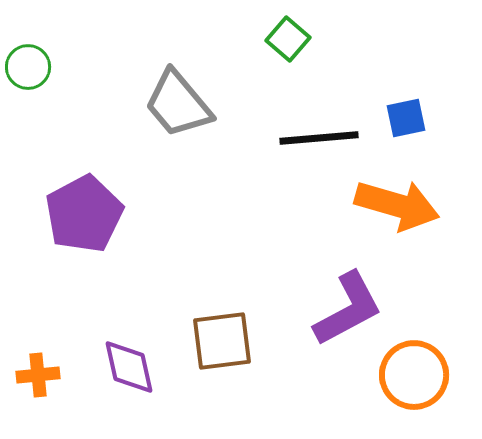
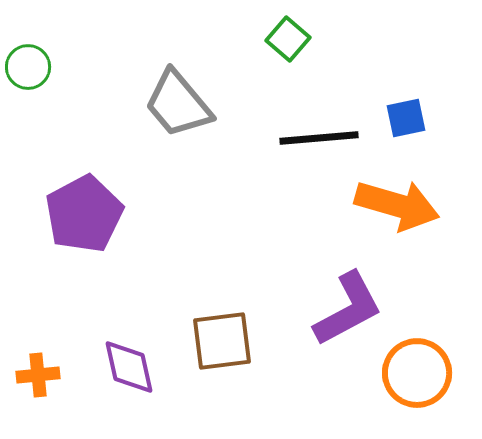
orange circle: moved 3 px right, 2 px up
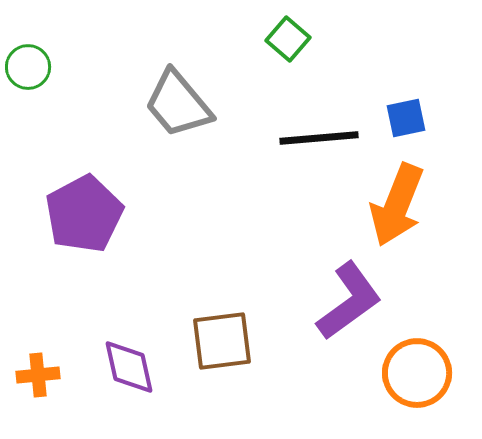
orange arrow: rotated 96 degrees clockwise
purple L-shape: moved 1 px right, 8 px up; rotated 8 degrees counterclockwise
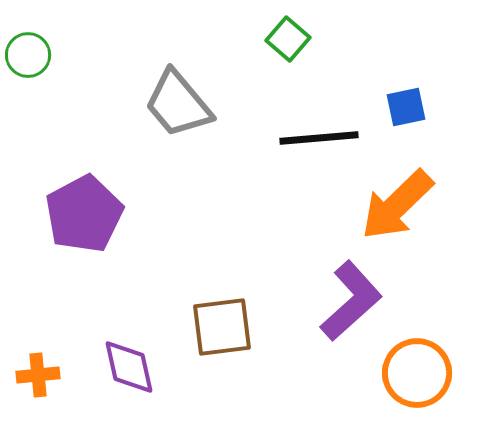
green circle: moved 12 px up
blue square: moved 11 px up
orange arrow: rotated 24 degrees clockwise
purple L-shape: moved 2 px right; rotated 6 degrees counterclockwise
brown square: moved 14 px up
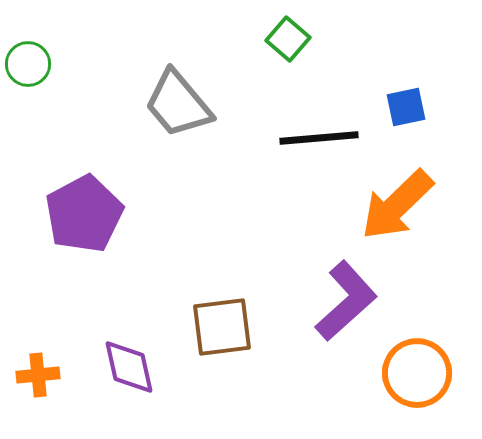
green circle: moved 9 px down
purple L-shape: moved 5 px left
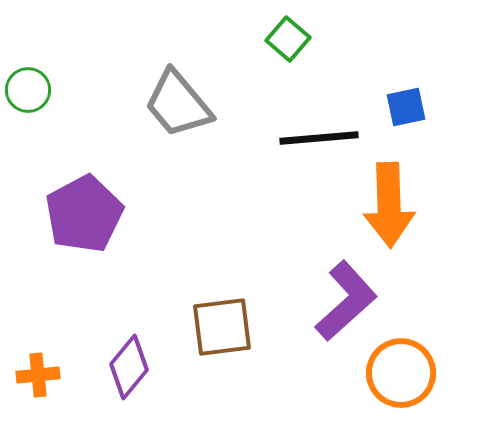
green circle: moved 26 px down
orange arrow: moved 8 px left; rotated 48 degrees counterclockwise
purple diamond: rotated 52 degrees clockwise
orange circle: moved 16 px left
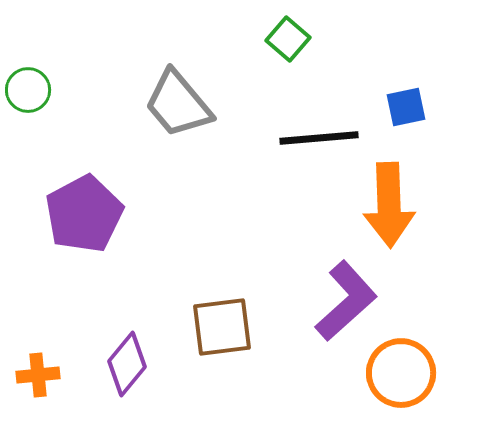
purple diamond: moved 2 px left, 3 px up
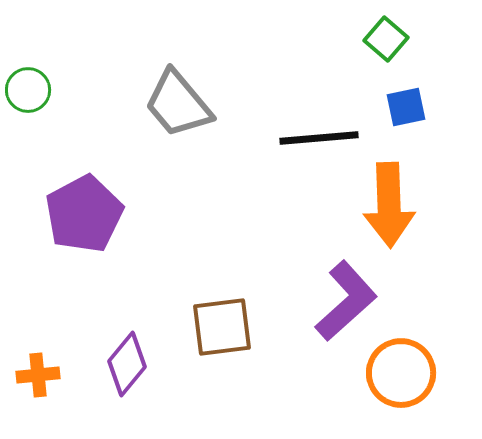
green square: moved 98 px right
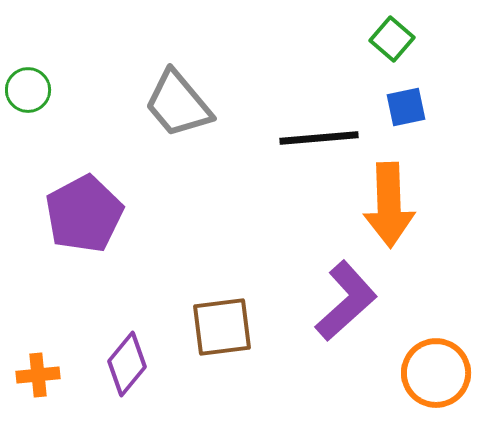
green square: moved 6 px right
orange circle: moved 35 px right
